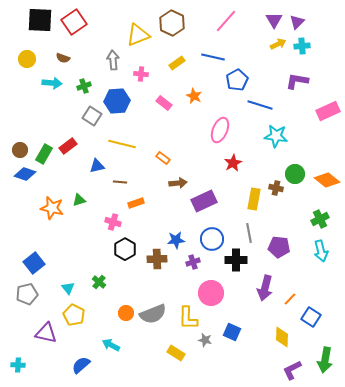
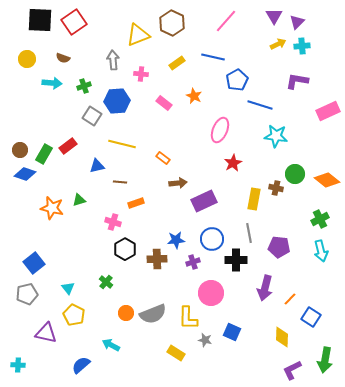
purple triangle at (274, 20): moved 4 px up
green cross at (99, 282): moved 7 px right
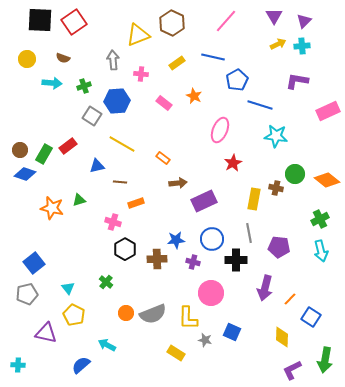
purple triangle at (297, 22): moved 7 px right, 1 px up
yellow line at (122, 144): rotated 16 degrees clockwise
purple cross at (193, 262): rotated 32 degrees clockwise
cyan arrow at (111, 345): moved 4 px left
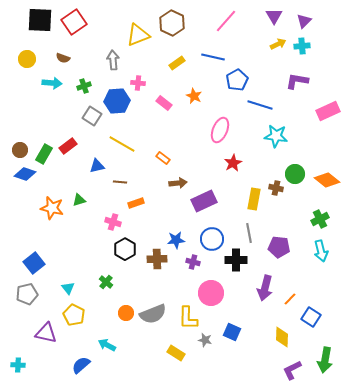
pink cross at (141, 74): moved 3 px left, 9 px down
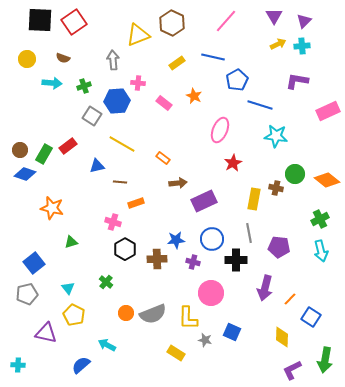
green triangle at (79, 200): moved 8 px left, 42 px down
